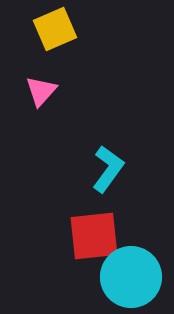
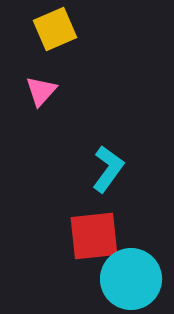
cyan circle: moved 2 px down
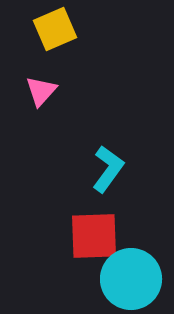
red square: rotated 4 degrees clockwise
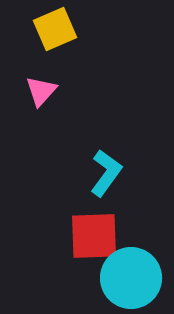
cyan L-shape: moved 2 px left, 4 px down
cyan circle: moved 1 px up
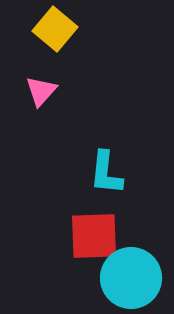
yellow square: rotated 27 degrees counterclockwise
cyan L-shape: rotated 150 degrees clockwise
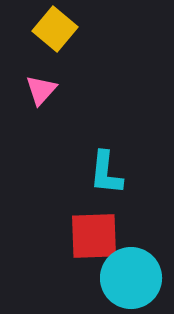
pink triangle: moved 1 px up
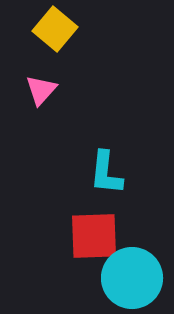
cyan circle: moved 1 px right
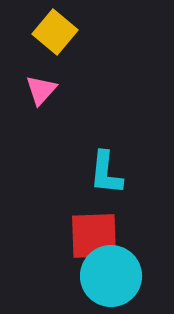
yellow square: moved 3 px down
cyan circle: moved 21 px left, 2 px up
